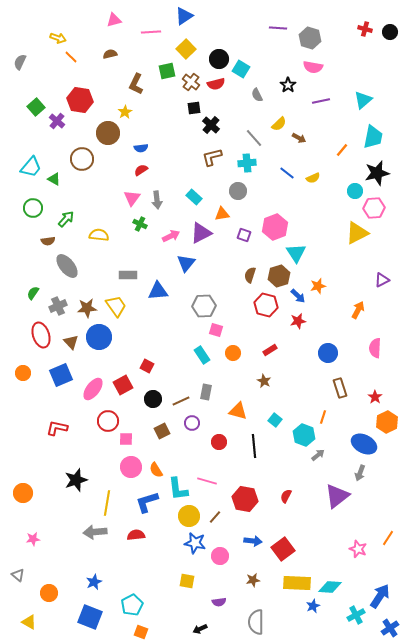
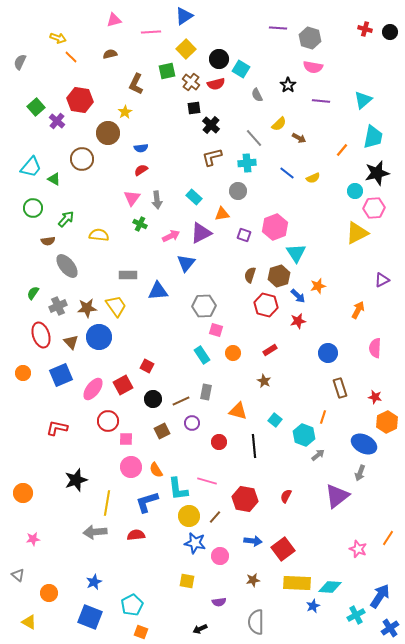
purple line at (321, 101): rotated 18 degrees clockwise
red star at (375, 397): rotated 24 degrees counterclockwise
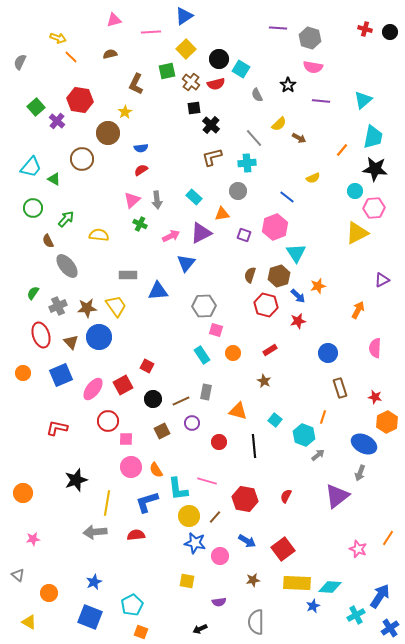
blue line at (287, 173): moved 24 px down
black star at (377, 173): moved 2 px left, 4 px up; rotated 20 degrees clockwise
pink triangle at (132, 198): moved 2 px down; rotated 12 degrees clockwise
brown semicircle at (48, 241): rotated 72 degrees clockwise
blue arrow at (253, 541): moved 6 px left; rotated 24 degrees clockwise
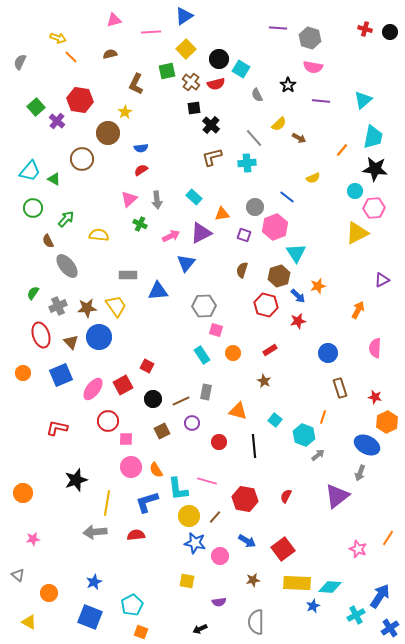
cyan trapezoid at (31, 167): moved 1 px left, 4 px down
gray circle at (238, 191): moved 17 px right, 16 px down
pink triangle at (132, 200): moved 3 px left, 1 px up
brown semicircle at (250, 275): moved 8 px left, 5 px up
blue ellipse at (364, 444): moved 3 px right, 1 px down
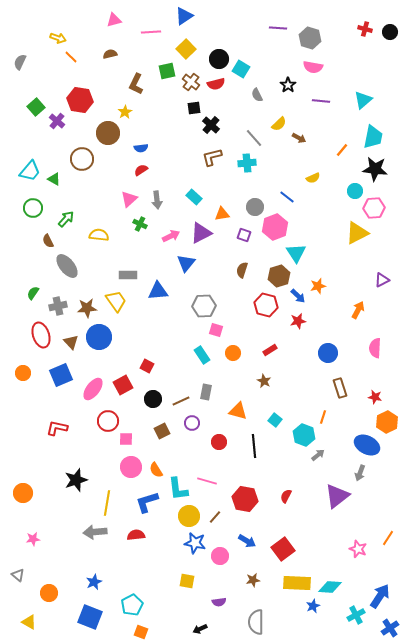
gray cross at (58, 306): rotated 12 degrees clockwise
yellow trapezoid at (116, 306): moved 5 px up
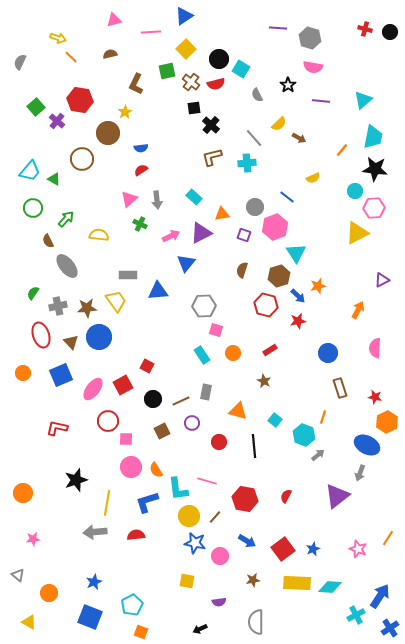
blue star at (313, 606): moved 57 px up
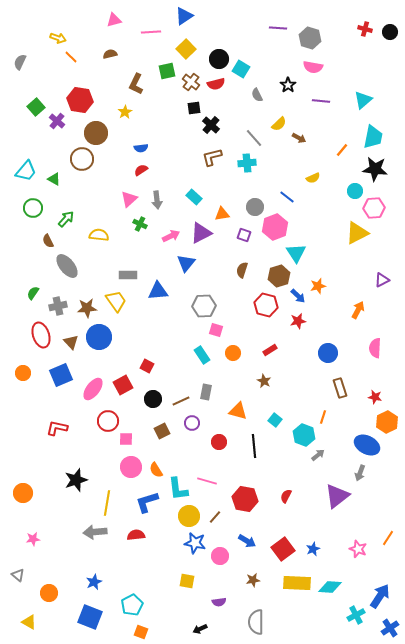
brown circle at (108, 133): moved 12 px left
cyan trapezoid at (30, 171): moved 4 px left
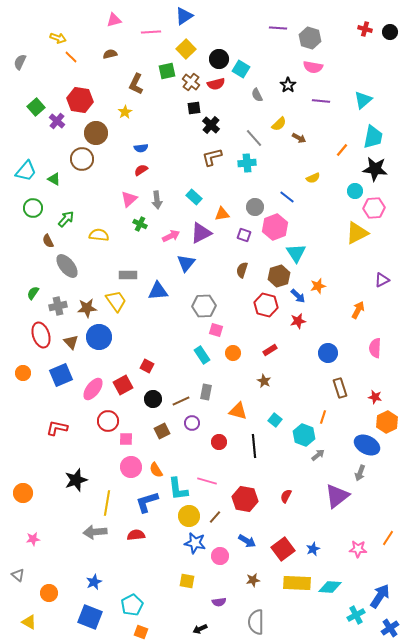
pink star at (358, 549): rotated 18 degrees counterclockwise
